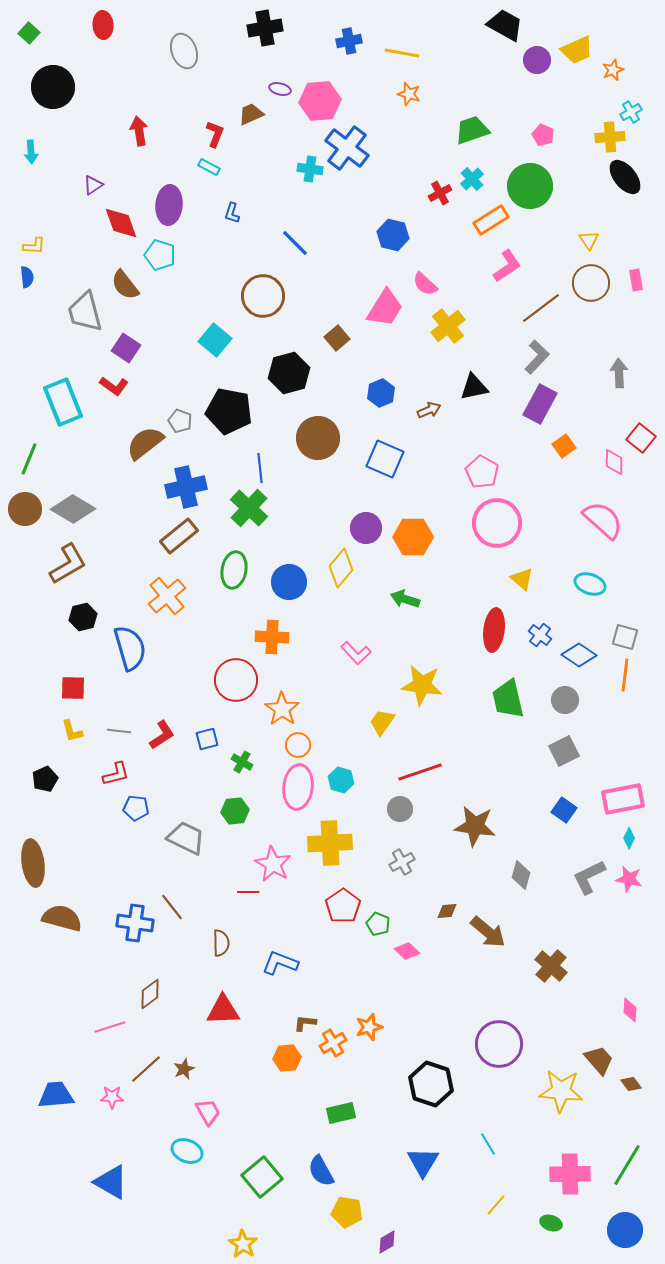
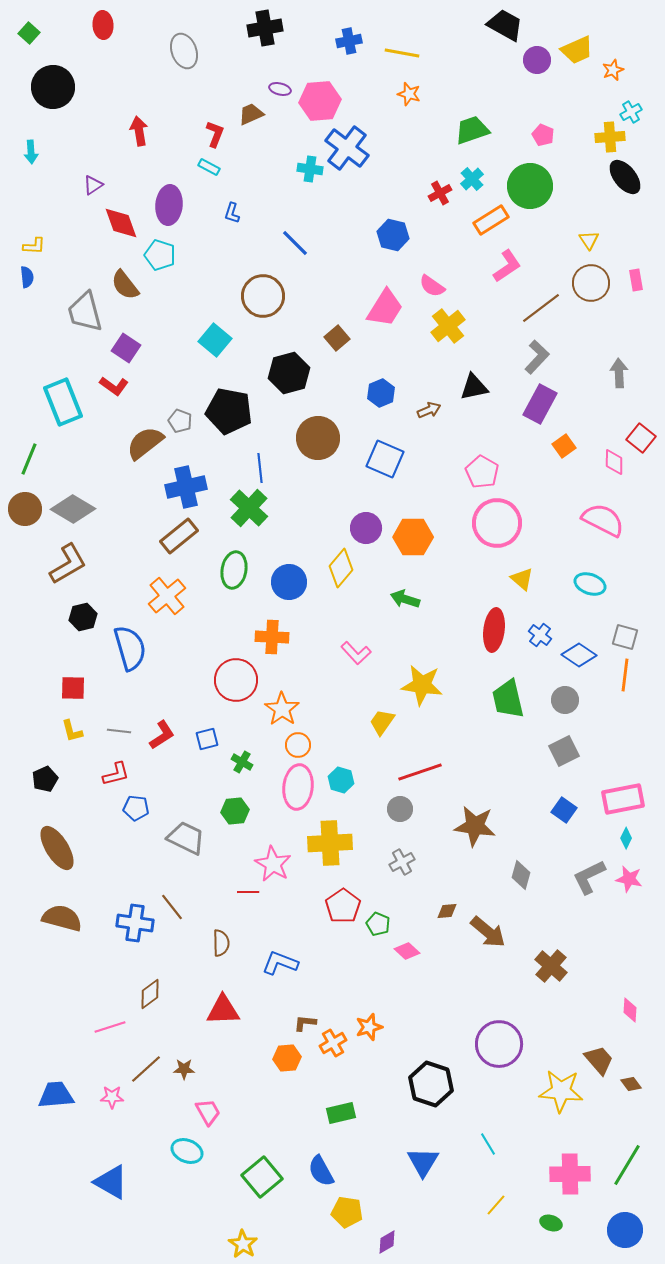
pink semicircle at (425, 284): moved 7 px right, 2 px down; rotated 8 degrees counterclockwise
pink semicircle at (603, 520): rotated 15 degrees counterclockwise
cyan diamond at (629, 838): moved 3 px left
brown ellipse at (33, 863): moved 24 px right, 15 px up; rotated 24 degrees counterclockwise
brown star at (184, 1069): rotated 25 degrees clockwise
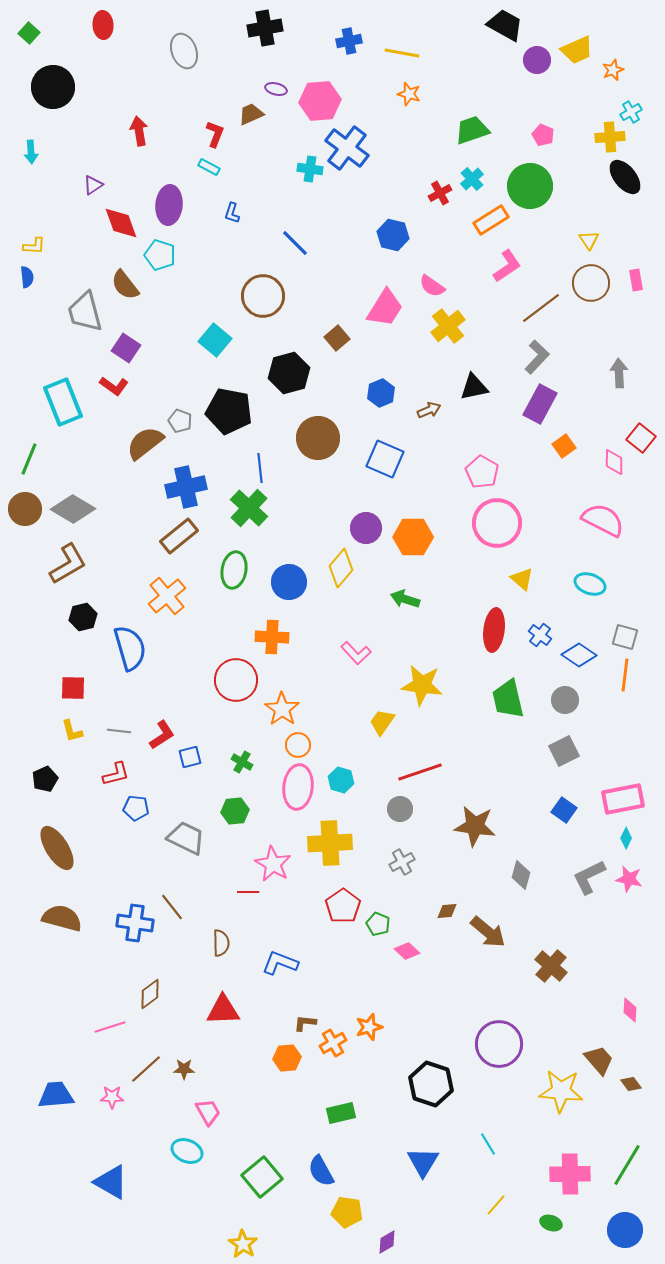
purple ellipse at (280, 89): moved 4 px left
blue square at (207, 739): moved 17 px left, 18 px down
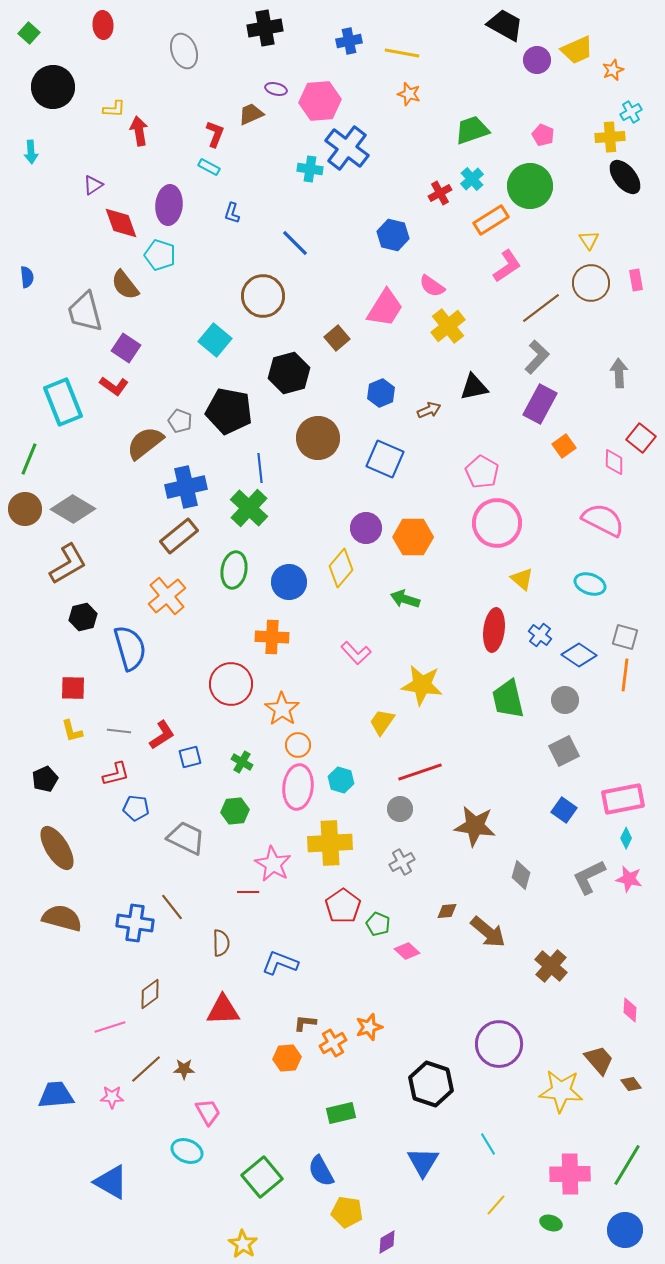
yellow L-shape at (34, 246): moved 80 px right, 137 px up
red circle at (236, 680): moved 5 px left, 4 px down
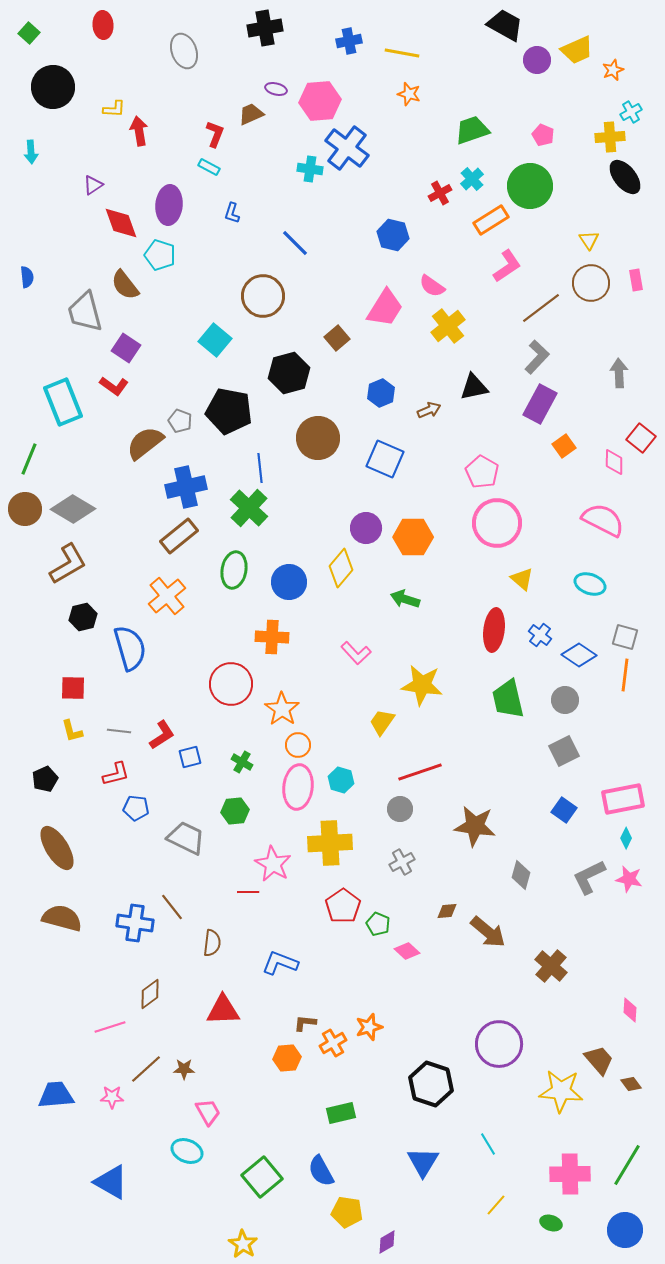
brown semicircle at (221, 943): moved 9 px left; rotated 8 degrees clockwise
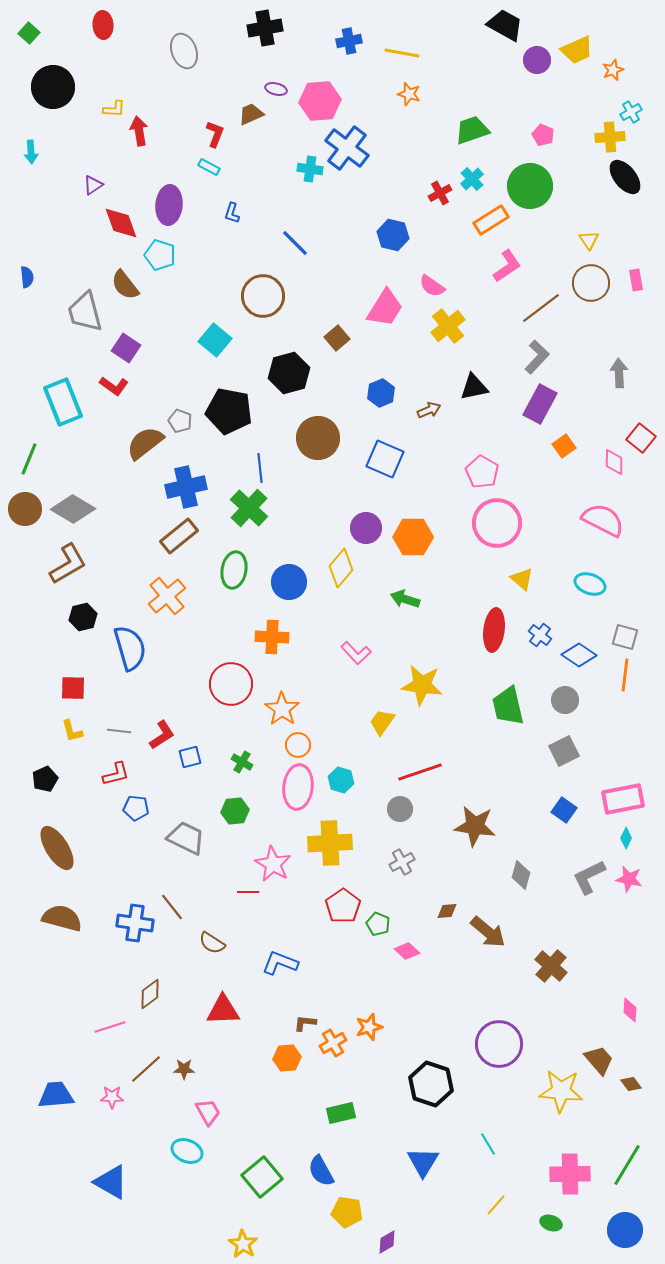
green trapezoid at (508, 699): moved 7 px down
brown semicircle at (212, 943): rotated 116 degrees clockwise
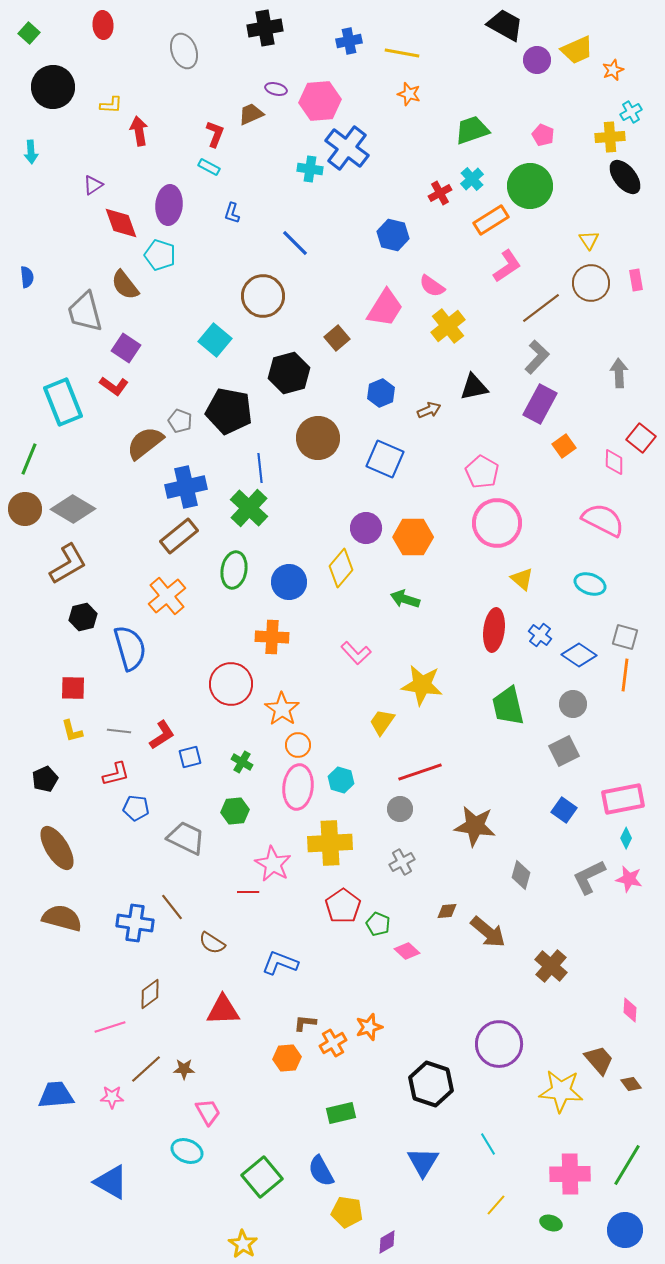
yellow L-shape at (114, 109): moved 3 px left, 4 px up
gray circle at (565, 700): moved 8 px right, 4 px down
